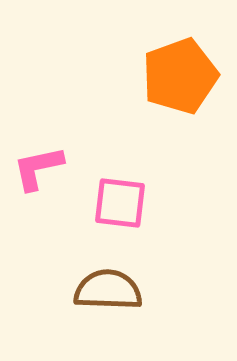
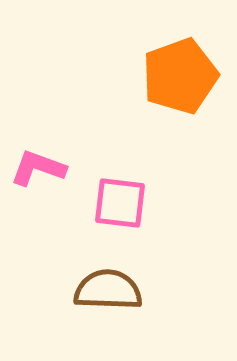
pink L-shape: rotated 32 degrees clockwise
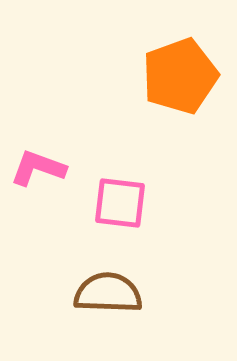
brown semicircle: moved 3 px down
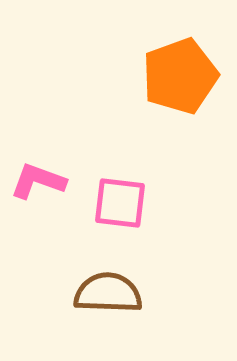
pink L-shape: moved 13 px down
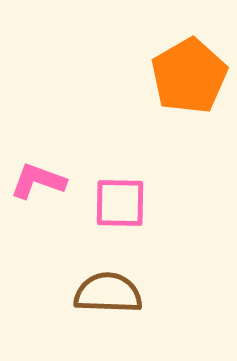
orange pentagon: moved 9 px right; rotated 10 degrees counterclockwise
pink square: rotated 6 degrees counterclockwise
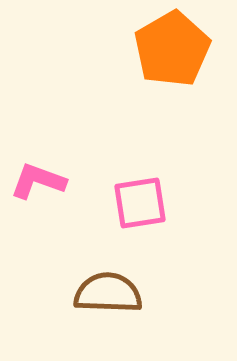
orange pentagon: moved 17 px left, 27 px up
pink square: moved 20 px right; rotated 10 degrees counterclockwise
